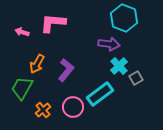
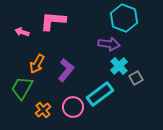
pink L-shape: moved 2 px up
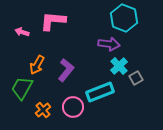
orange arrow: moved 1 px down
cyan rectangle: moved 2 px up; rotated 16 degrees clockwise
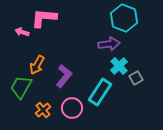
pink L-shape: moved 9 px left, 3 px up
purple arrow: rotated 15 degrees counterclockwise
purple L-shape: moved 2 px left, 6 px down
green trapezoid: moved 1 px left, 1 px up
cyan rectangle: rotated 36 degrees counterclockwise
pink circle: moved 1 px left, 1 px down
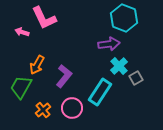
pink L-shape: rotated 120 degrees counterclockwise
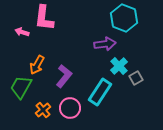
pink L-shape: rotated 32 degrees clockwise
purple arrow: moved 4 px left
pink circle: moved 2 px left
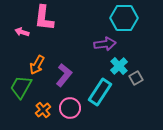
cyan hexagon: rotated 20 degrees counterclockwise
purple L-shape: moved 1 px up
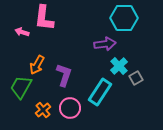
purple L-shape: rotated 20 degrees counterclockwise
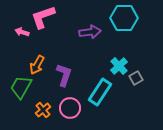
pink L-shape: moved 1 px left, 1 px up; rotated 64 degrees clockwise
purple arrow: moved 15 px left, 12 px up
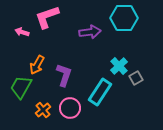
pink L-shape: moved 4 px right
